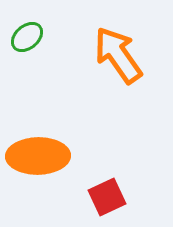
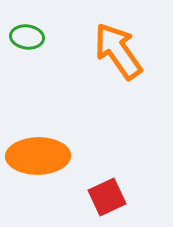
green ellipse: rotated 48 degrees clockwise
orange arrow: moved 4 px up
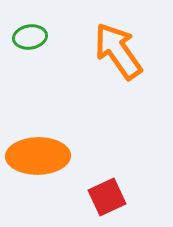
green ellipse: moved 3 px right; rotated 16 degrees counterclockwise
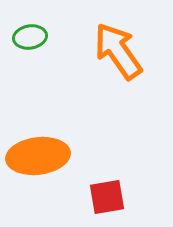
orange ellipse: rotated 6 degrees counterclockwise
red square: rotated 15 degrees clockwise
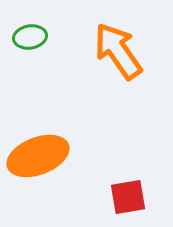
orange ellipse: rotated 14 degrees counterclockwise
red square: moved 21 px right
